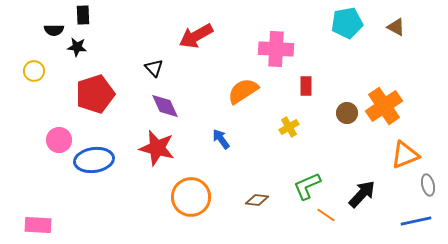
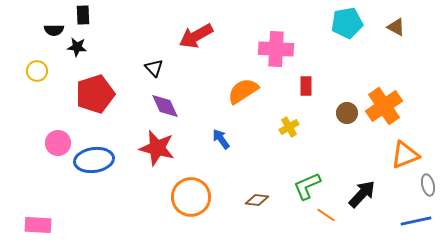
yellow circle: moved 3 px right
pink circle: moved 1 px left, 3 px down
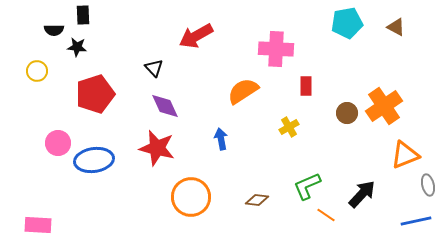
blue arrow: rotated 25 degrees clockwise
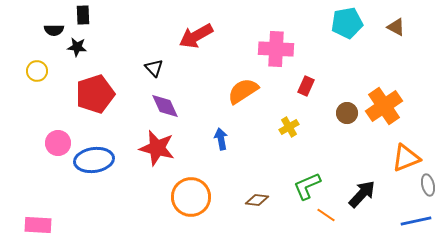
red rectangle: rotated 24 degrees clockwise
orange triangle: moved 1 px right, 3 px down
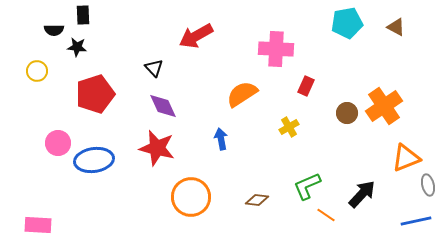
orange semicircle: moved 1 px left, 3 px down
purple diamond: moved 2 px left
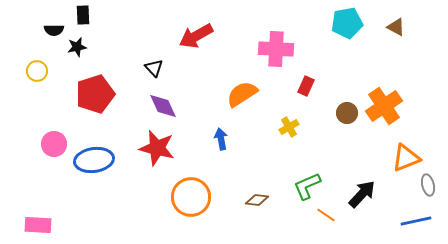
black star: rotated 18 degrees counterclockwise
pink circle: moved 4 px left, 1 px down
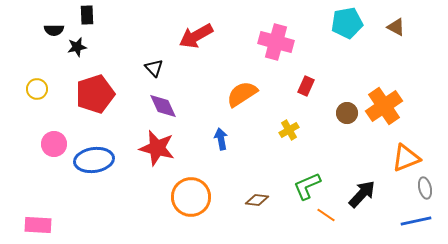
black rectangle: moved 4 px right
pink cross: moved 7 px up; rotated 12 degrees clockwise
yellow circle: moved 18 px down
yellow cross: moved 3 px down
gray ellipse: moved 3 px left, 3 px down
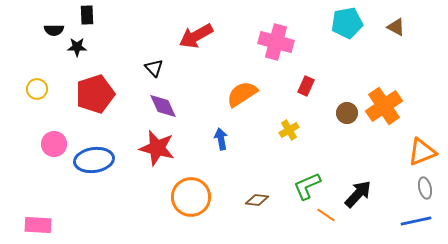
black star: rotated 12 degrees clockwise
orange triangle: moved 16 px right, 6 px up
black arrow: moved 4 px left
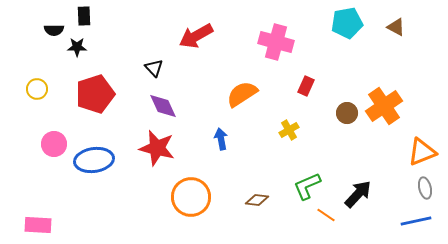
black rectangle: moved 3 px left, 1 px down
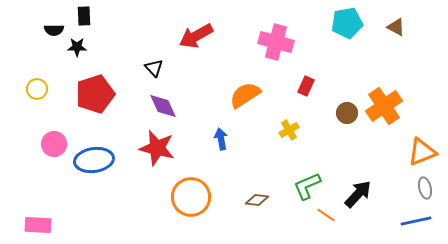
orange semicircle: moved 3 px right, 1 px down
